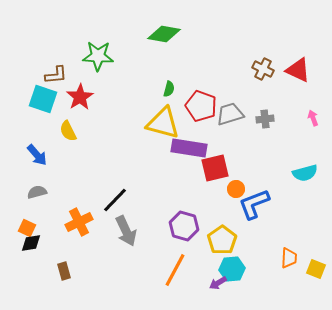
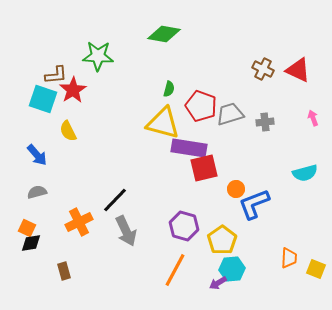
red star: moved 7 px left, 7 px up
gray cross: moved 3 px down
red square: moved 11 px left
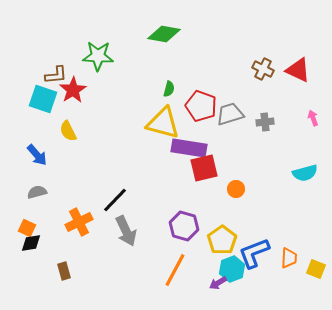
blue L-shape: moved 49 px down
cyan hexagon: rotated 15 degrees counterclockwise
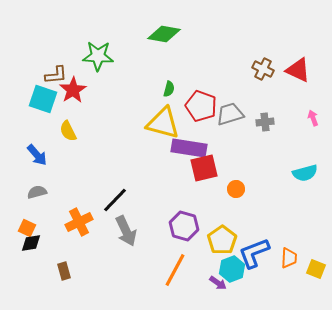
purple arrow: rotated 114 degrees counterclockwise
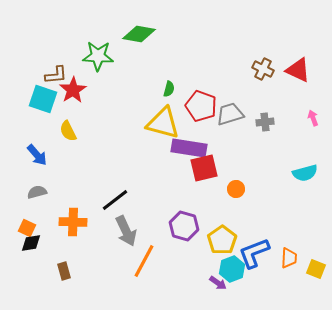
green diamond: moved 25 px left
black line: rotated 8 degrees clockwise
orange cross: moved 6 px left; rotated 28 degrees clockwise
orange line: moved 31 px left, 9 px up
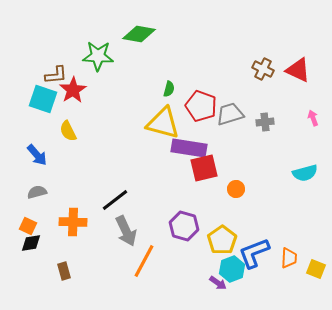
orange square: moved 1 px right, 2 px up
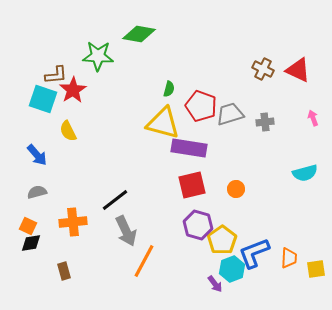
red square: moved 12 px left, 17 px down
orange cross: rotated 8 degrees counterclockwise
purple hexagon: moved 14 px right, 1 px up
yellow square: rotated 30 degrees counterclockwise
purple arrow: moved 3 px left, 1 px down; rotated 18 degrees clockwise
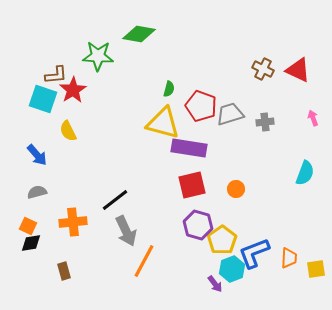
cyan semicircle: rotated 55 degrees counterclockwise
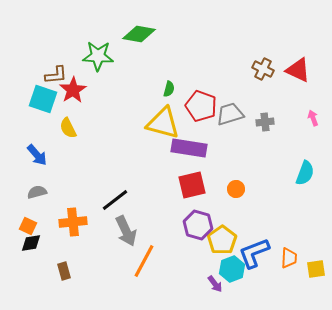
yellow semicircle: moved 3 px up
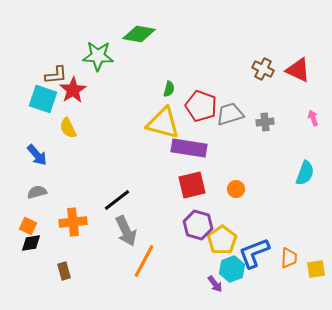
black line: moved 2 px right
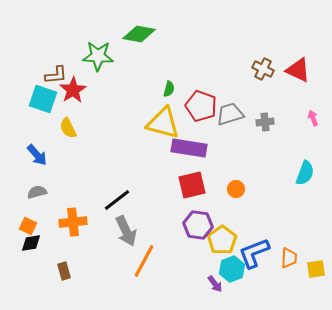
purple hexagon: rotated 8 degrees counterclockwise
